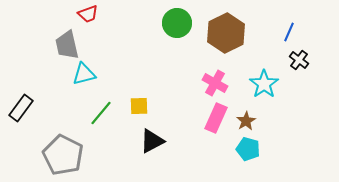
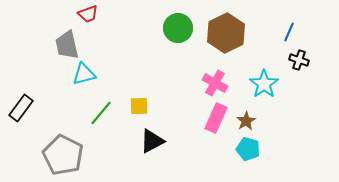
green circle: moved 1 px right, 5 px down
black cross: rotated 18 degrees counterclockwise
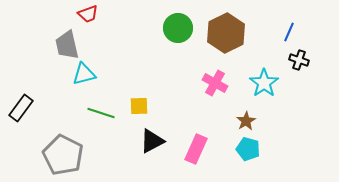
cyan star: moved 1 px up
green line: rotated 68 degrees clockwise
pink rectangle: moved 20 px left, 31 px down
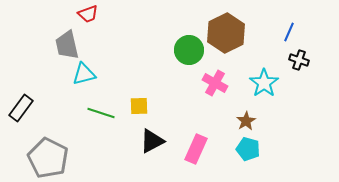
green circle: moved 11 px right, 22 px down
gray pentagon: moved 15 px left, 3 px down
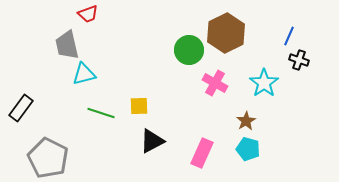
blue line: moved 4 px down
pink rectangle: moved 6 px right, 4 px down
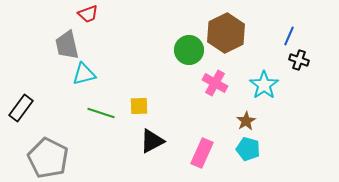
cyan star: moved 2 px down
